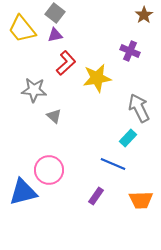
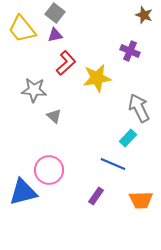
brown star: rotated 18 degrees counterclockwise
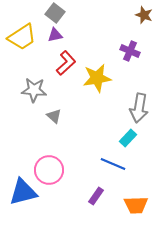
yellow trapezoid: moved 8 px down; rotated 84 degrees counterclockwise
gray arrow: rotated 144 degrees counterclockwise
orange trapezoid: moved 5 px left, 5 px down
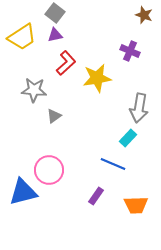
gray triangle: rotated 42 degrees clockwise
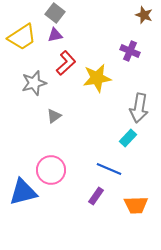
gray star: moved 7 px up; rotated 20 degrees counterclockwise
blue line: moved 4 px left, 5 px down
pink circle: moved 2 px right
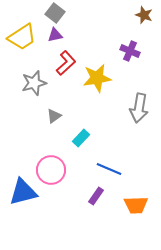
cyan rectangle: moved 47 px left
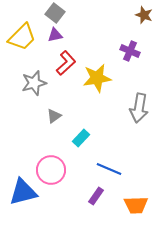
yellow trapezoid: rotated 12 degrees counterclockwise
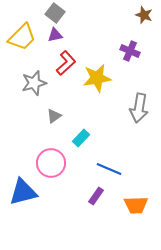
pink circle: moved 7 px up
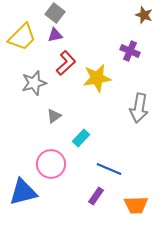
pink circle: moved 1 px down
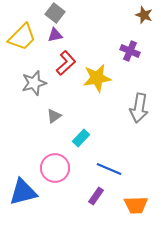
pink circle: moved 4 px right, 4 px down
